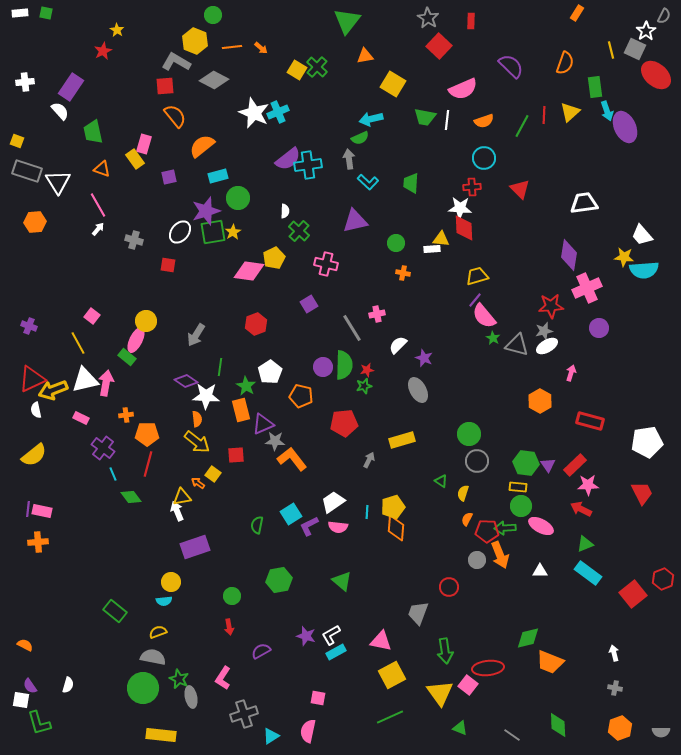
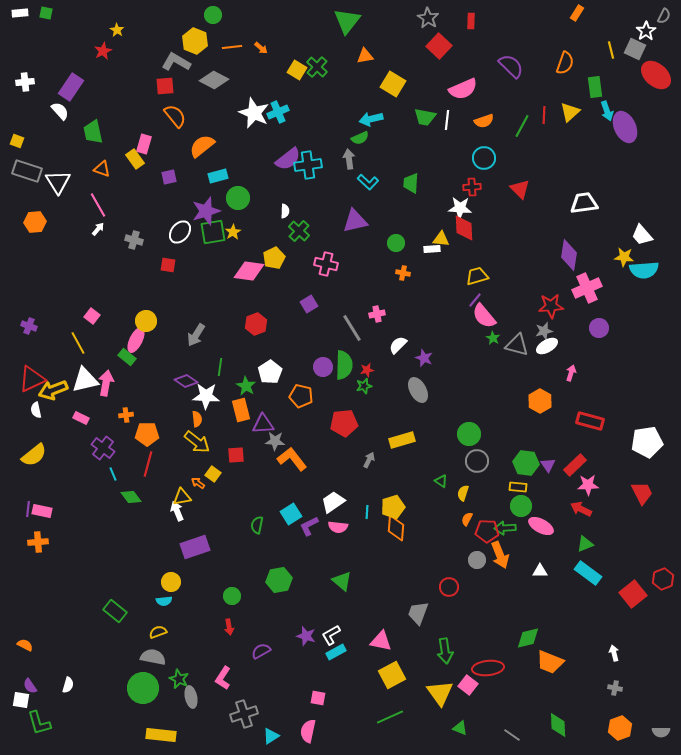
purple triangle at (263, 424): rotated 20 degrees clockwise
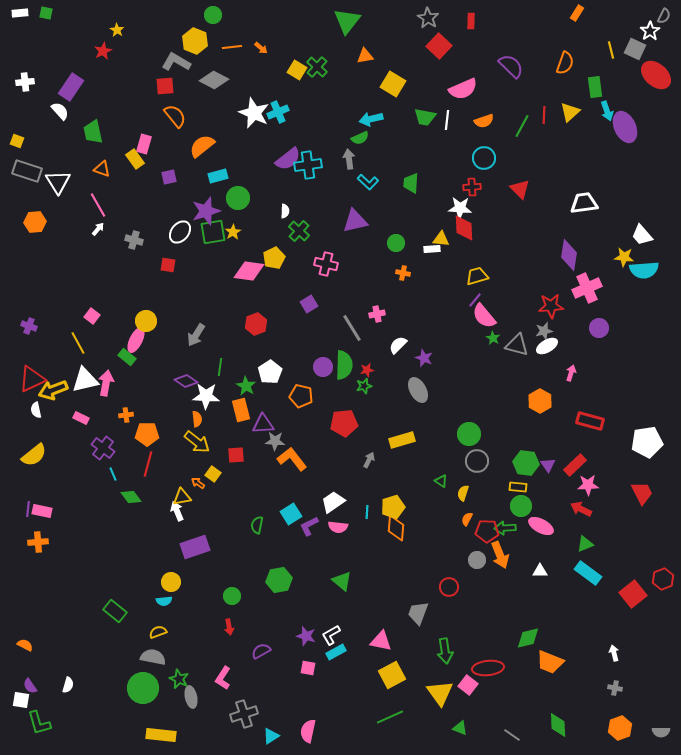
white star at (646, 31): moved 4 px right
pink square at (318, 698): moved 10 px left, 30 px up
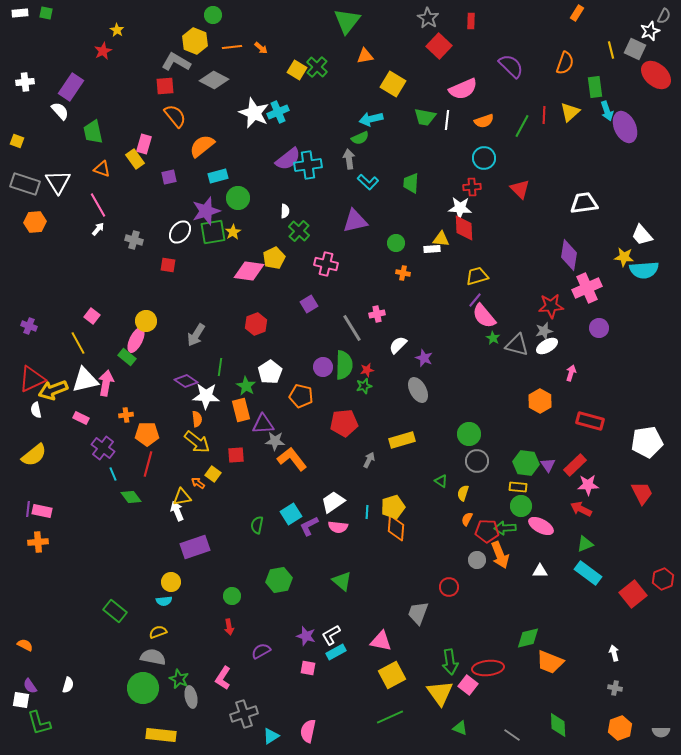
white star at (650, 31): rotated 12 degrees clockwise
gray rectangle at (27, 171): moved 2 px left, 13 px down
green arrow at (445, 651): moved 5 px right, 11 px down
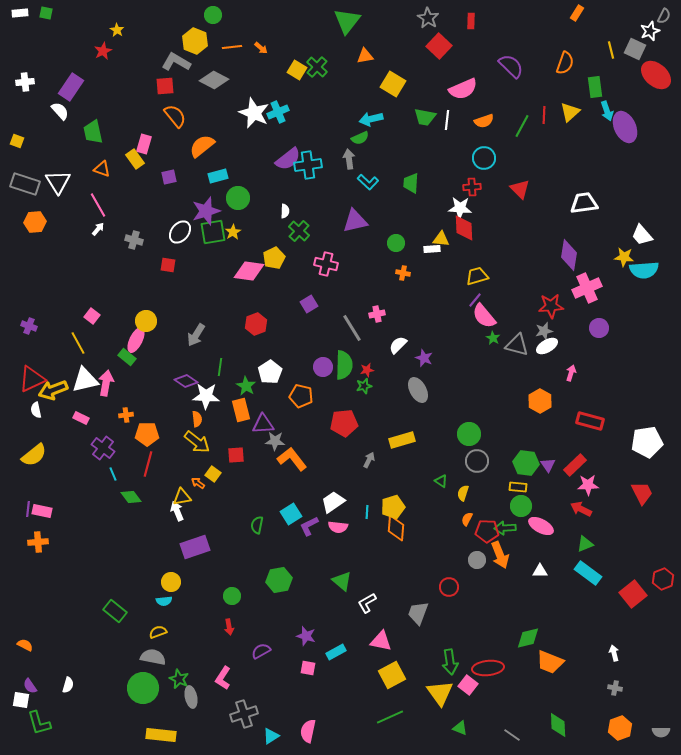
white L-shape at (331, 635): moved 36 px right, 32 px up
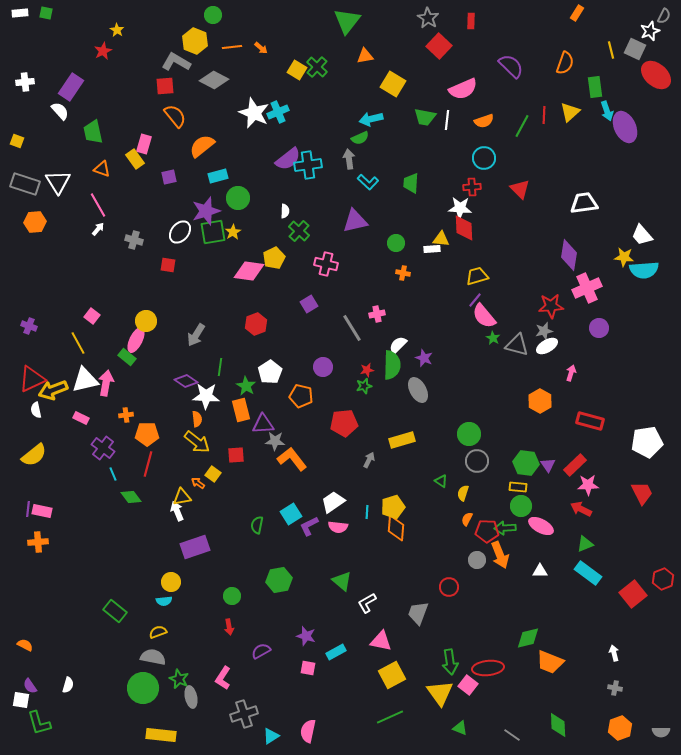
green semicircle at (344, 365): moved 48 px right
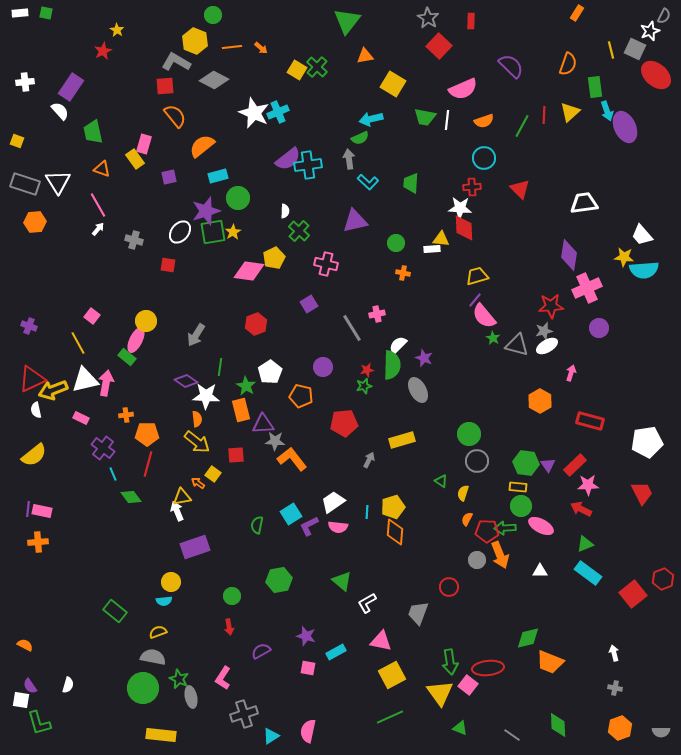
orange semicircle at (565, 63): moved 3 px right, 1 px down
orange diamond at (396, 528): moved 1 px left, 4 px down
